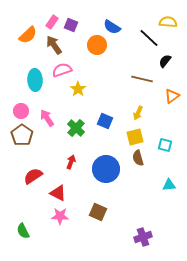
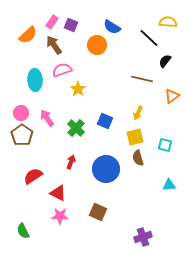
pink circle: moved 2 px down
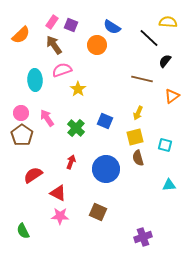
orange semicircle: moved 7 px left
red semicircle: moved 1 px up
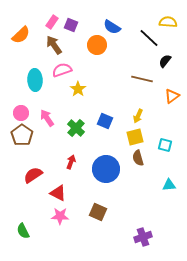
yellow arrow: moved 3 px down
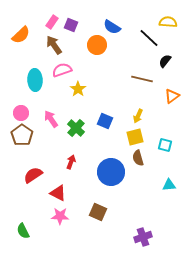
pink arrow: moved 4 px right, 1 px down
blue circle: moved 5 px right, 3 px down
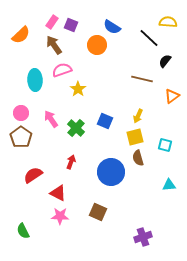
brown pentagon: moved 1 px left, 2 px down
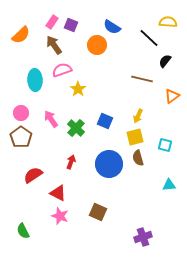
blue circle: moved 2 px left, 8 px up
pink star: rotated 18 degrees clockwise
